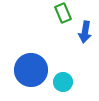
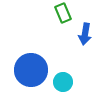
blue arrow: moved 2 px down
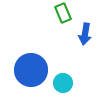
cyan circle: moved 1 px down
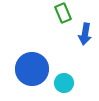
blue circle: moved 1 px right, 1 px up
cyan circle: moved 1 px right
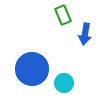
green rectangle: moved 2 px down
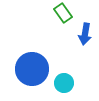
green rectangle: moved 2 px up; rotated 12 degrees counterclockwise
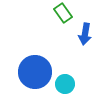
blue circle: moved 3 px right, 3 px down
cyan circle: moved 1 px right, 1 px down
